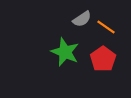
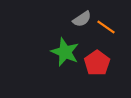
red pentagon: moved 6 px left, 4 px down
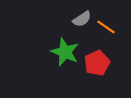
red pentagon: rotated 10 degrees clockwise
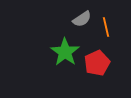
orange line: rotated 42 degrees clockwise
green star: rotated 12 degrees clockwise
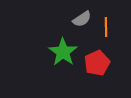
orange line: rotated 12 degrees clockwise
green star: moved 2 px left
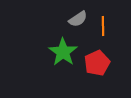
gray semicircle: moved 4 px left
orange line: moved 3 px left, 1 px up
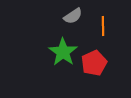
gray semicircle: moved 5 px left, 3 px up
red pentagon: moved 3 px left
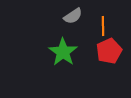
red pentagon: moved 15 px right, 12 px up
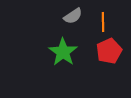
orange line: moved 4 px up
